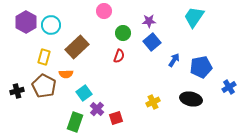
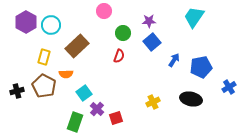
brown rectangle: moved 1 px up
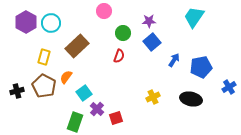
cyan circle: moved 2 px up
orange semicircle: moved 3 px down; rotated 128 degrees clockwise
yellow cross: moved 5 px up
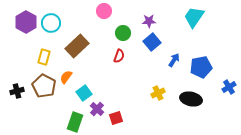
yellow cross: moved 5 px right, 4 px up
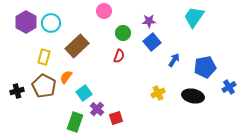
blue pentagon: moved 4 px right
black ellipse: moved 2 px right, 3 px up
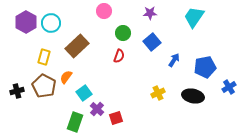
purple star: moved 1 px right, 8 px up
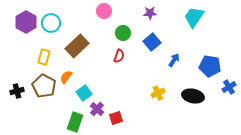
blue pentagon: moved 5 px right, 1 px up; rotated 20 degrees clockwise
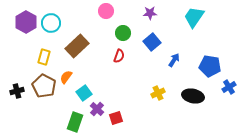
pink circle: moved 2 px right
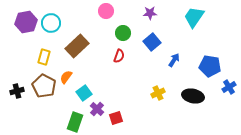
purple hexagon: rotated 20 degrees clockwise
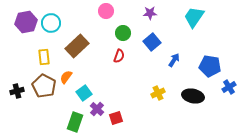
yellow rectangle: rotated 21 degrees counterclockwise
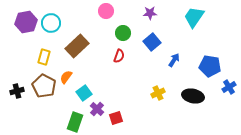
yellow rectangle: rotated 21 degrees clockwise
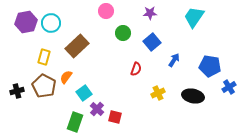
red semicircle: moved 17 px right, 13 px down
red square: moved 1 px left, 1 px up; rotated 32 degrees clockwise
